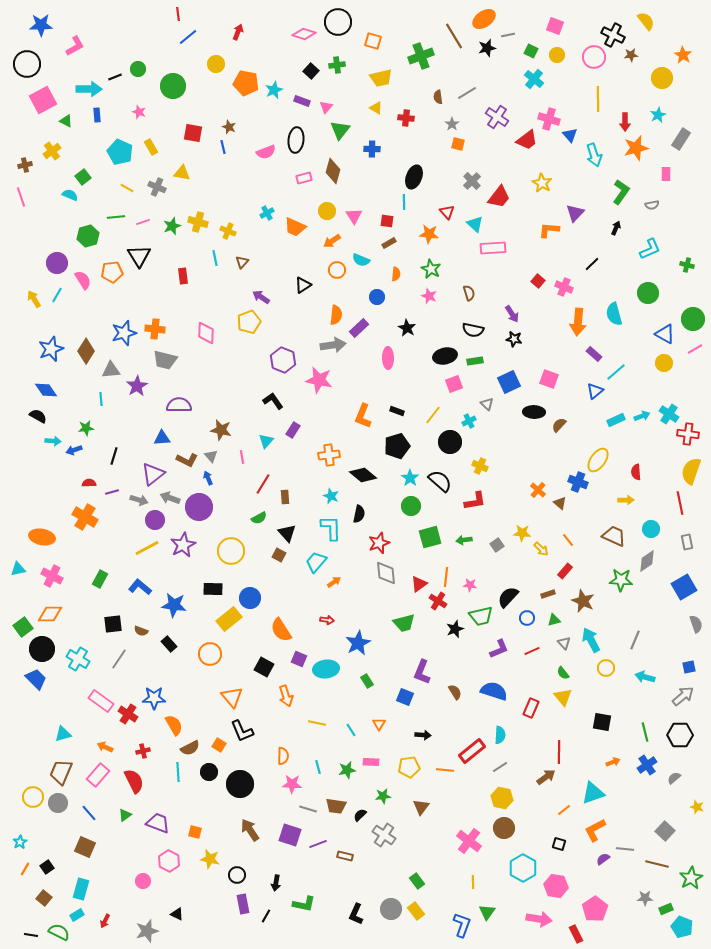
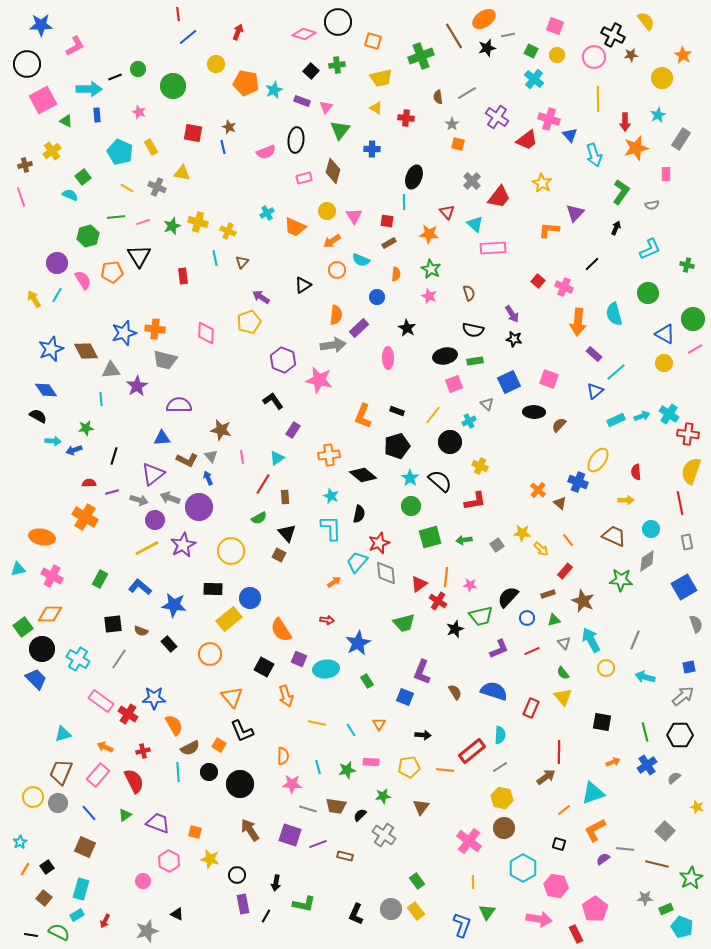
brown diamond at (86, 351): rotated 60 degrees counterclockwise
cyan triangle at (266, 441): moved 11 px right, 17 px down; rotated 14 degrees clockwise
cyan trapezoid at (316, 562): moved 41 px right
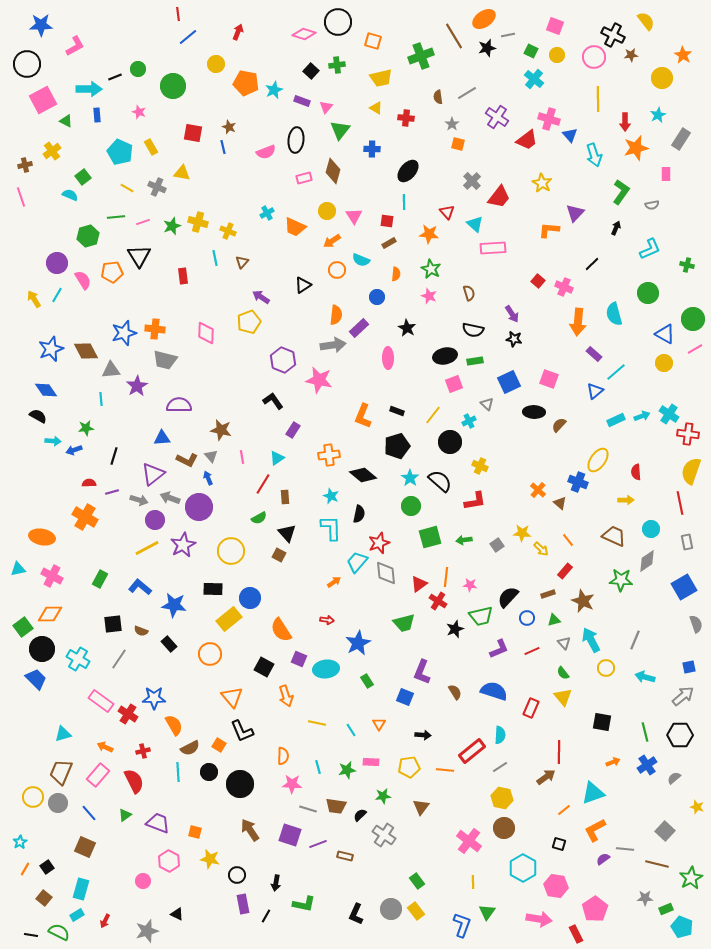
black ellipse at (414, 177): moved 6 px left, 6 px up; rotated 20 degrees clockwise
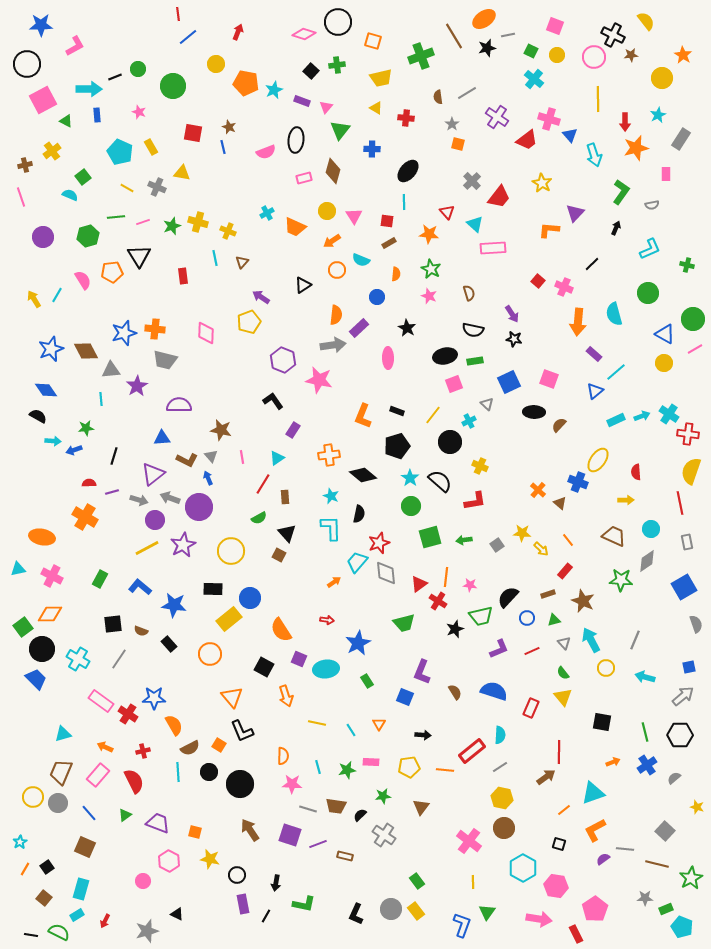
purple circle at (57, 263): moved 14 px left, 26 px up
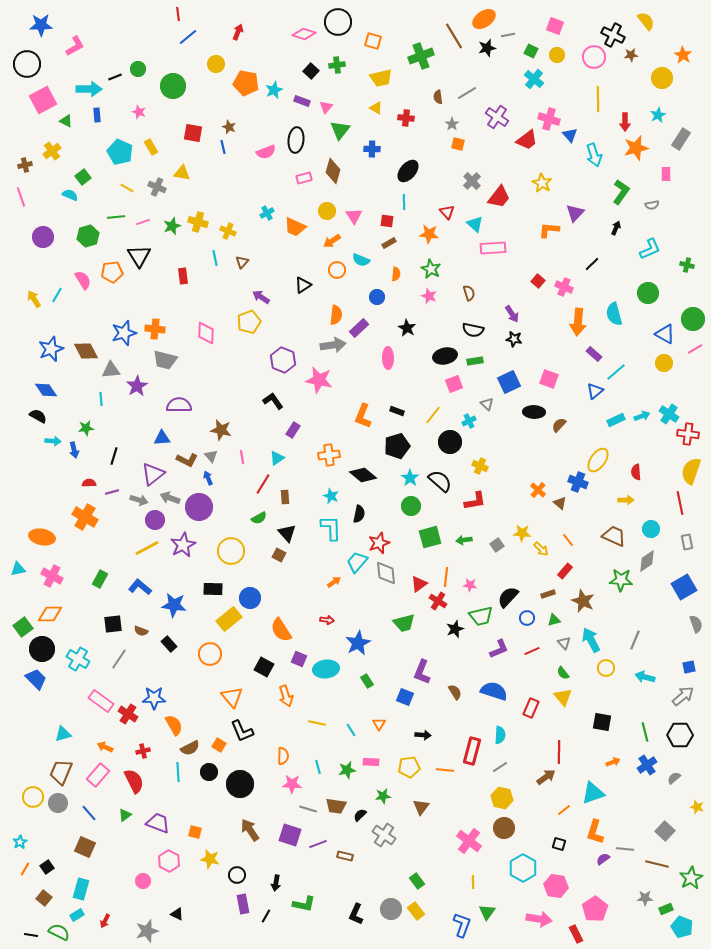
blue arrow at (74, 450): rotated 84 degrees counterclockwise
red rectangle at (472, 751): rotated 36 degrees counterclockwise
orange L-shape at (595, 830): moved 2 px down; rotated 45 degrees counterclockwise
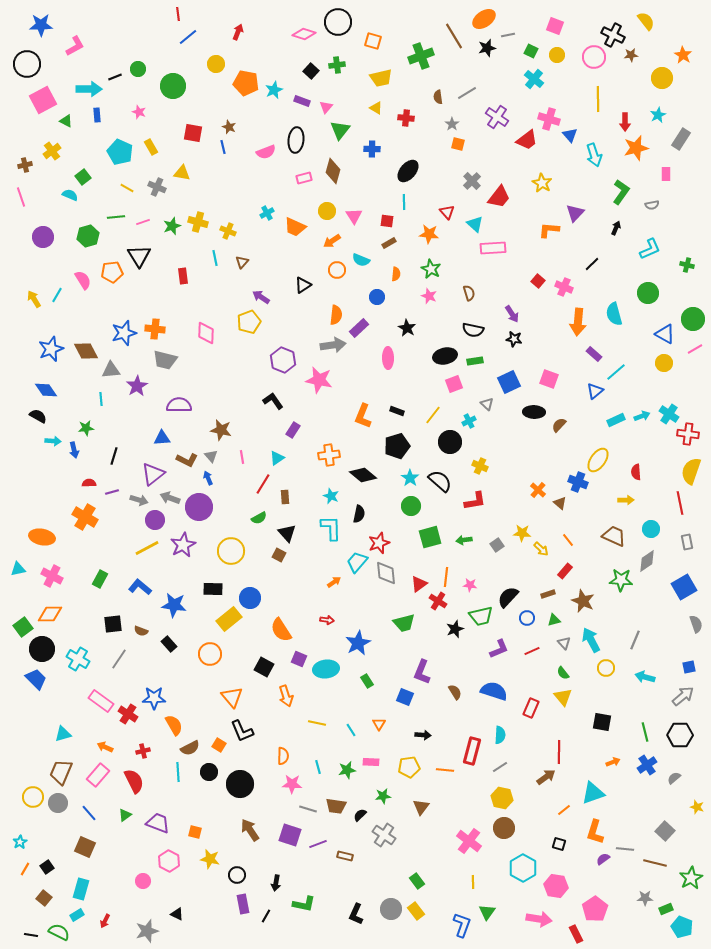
brown line at (657, 864): moved 2 px left, 1 px up
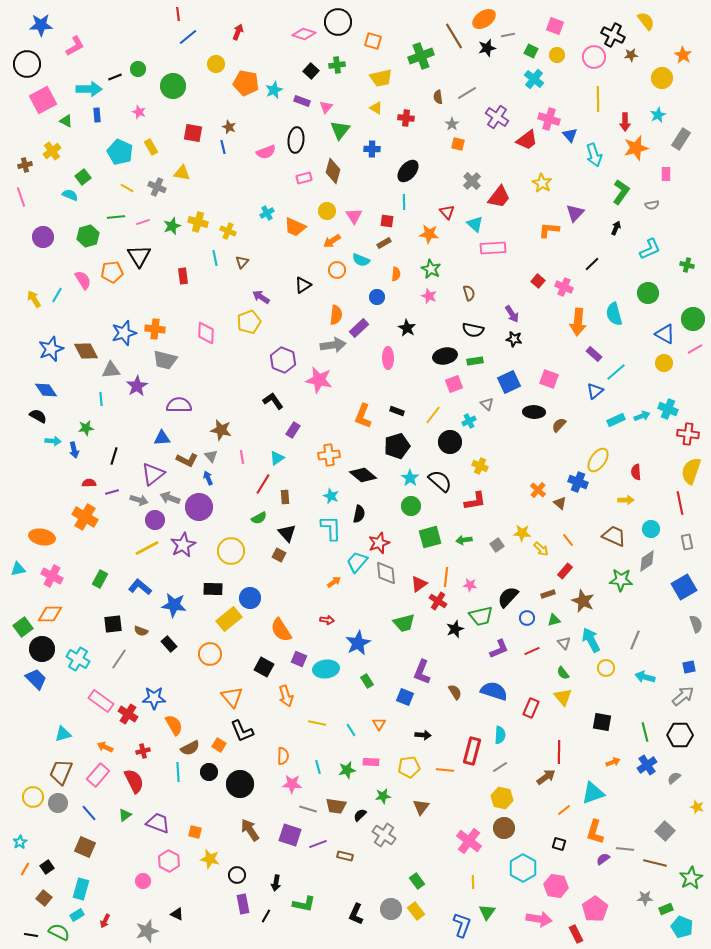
brown rectangle at (389, 243): moved 5 px left
cyan cross at (669, 414): moved 1 px left, 5 px up; rotated 12 degrees counterclockwise
